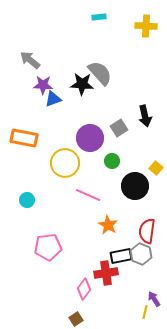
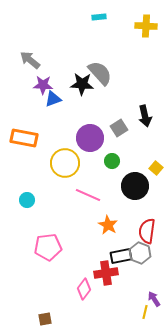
gray hexagon: moved 1 px left, 1 px up
brown square: moved 31 px left; rotated 24 degrees clockwise
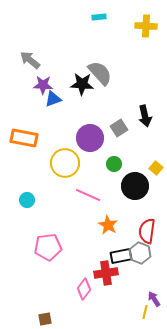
green circle: moved 2 px right, 3 px down
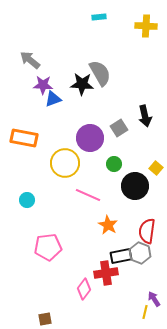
gray semicircle: rotated 12 degrees clockwise
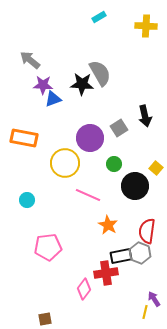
cyan rectangle: rotated 24 degrees counterclockwise
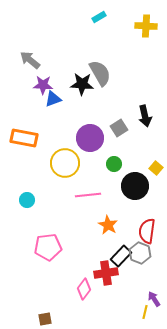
pink line: rotated 30 degrees counterclockwise
black rectangle: rotated 35 degrees counterclockwise
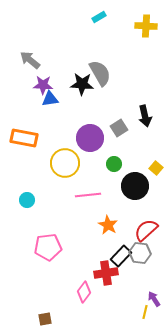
blue triangle: moved 3 px left; rotated 12 degrees clockwise
red semicircle: moved 1 px left, 1 px up; rotated 40 degrees clockwise
gray hexagon: rotated 15 degrees counterclockwise
pink diamond: moved 3 px down
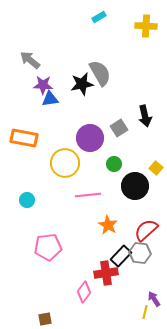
black star: rotated 15 degrees counterclockwise
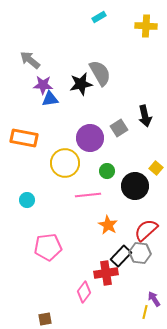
black star: moved 1 px left
green circle: moved 7 px left, 7 px down
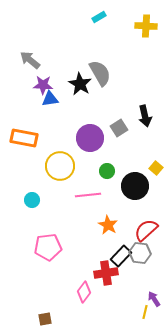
black star: moved 1 px left; rotated 30 degrees counterclockwise
yellow circle: moved 5 px left, 3 px down
cyan circle: moved 5 px right
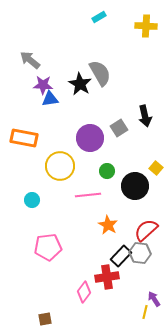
red cross: moved 1 px right, 4 px down
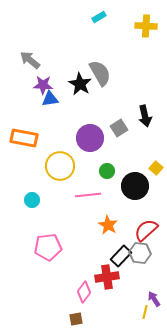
brown square: moved 31 px right
